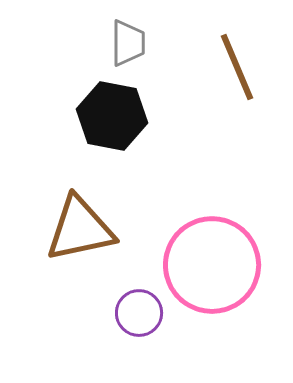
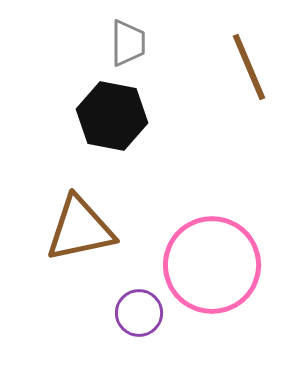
brown line: moved 12 px right
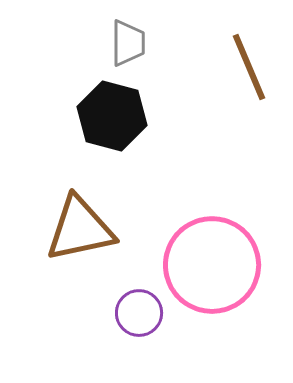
black hexagon: rotated 4 degrees clockwise
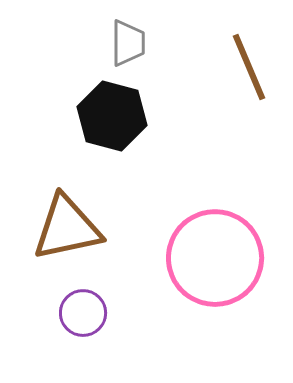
brown triangle: moved 13 px left, 1 px up
pink circle: moved 3 px right, 7 px up
purple circle: moved 56 px left
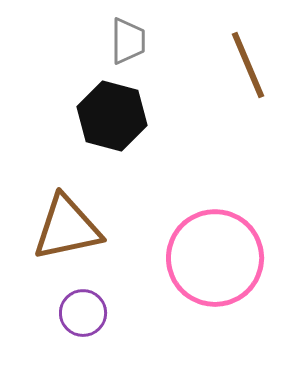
gray trapezoid: moved 2 px up
brown line: moved 1 px left, 2 px up
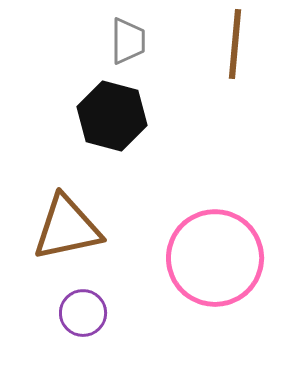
brown line: moved 13 px left, 21 px up; rotated 28 degrees clockwise
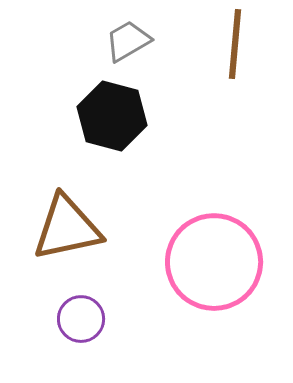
gray trapezoid: rotated 120 degrees counterclockwise
pink circle: moved 1 px left, 4 px down
purple circle: moved 2 px left, 6 px down
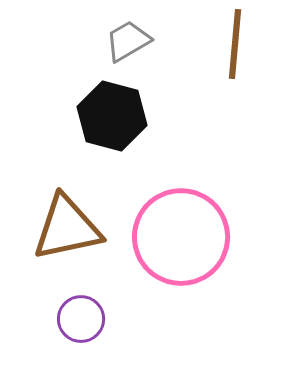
pink circle: moved 33 px left, 25 px up
